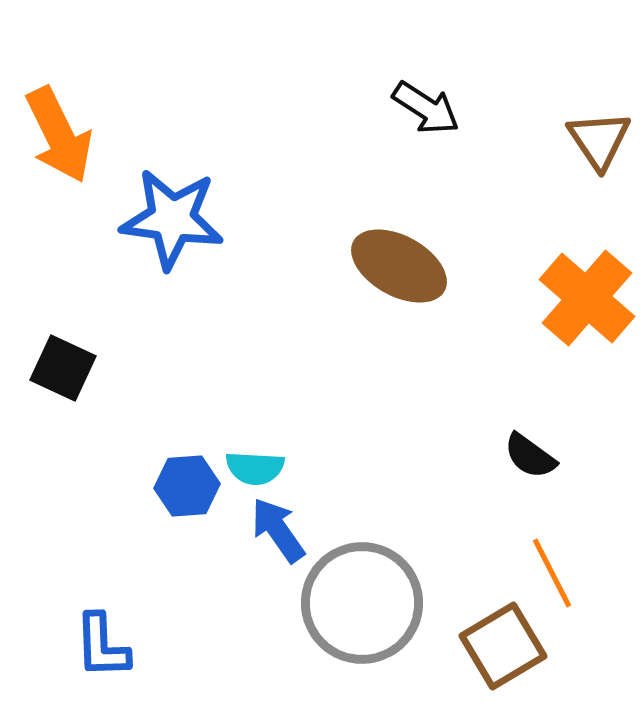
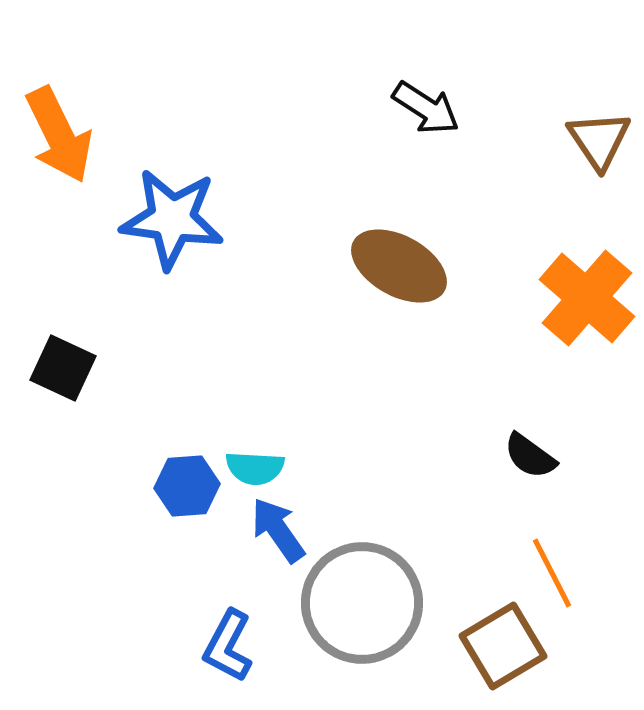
blue L-shape: moved 126 px right; rotated 30 degrees clockwise
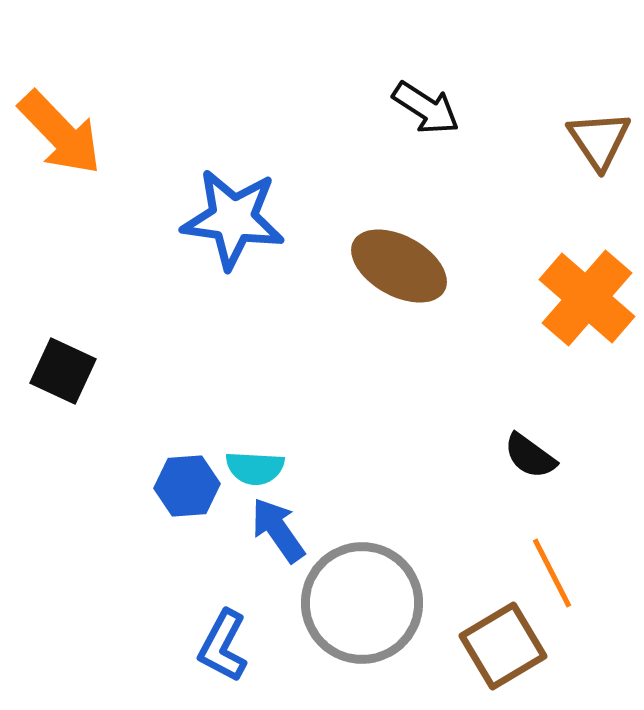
orange arrow: moved 1 px right, 2 px up; rotated 18 degrees counterclockwise
blue star: moved 61 px right
black square: moved 3 px down
blue L-shape: moved 5 px left
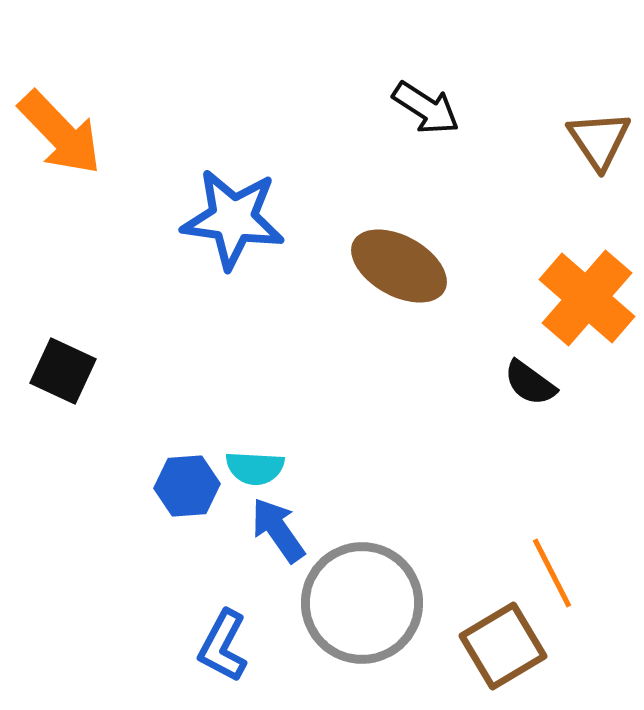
black semicircle: moved 73 px up
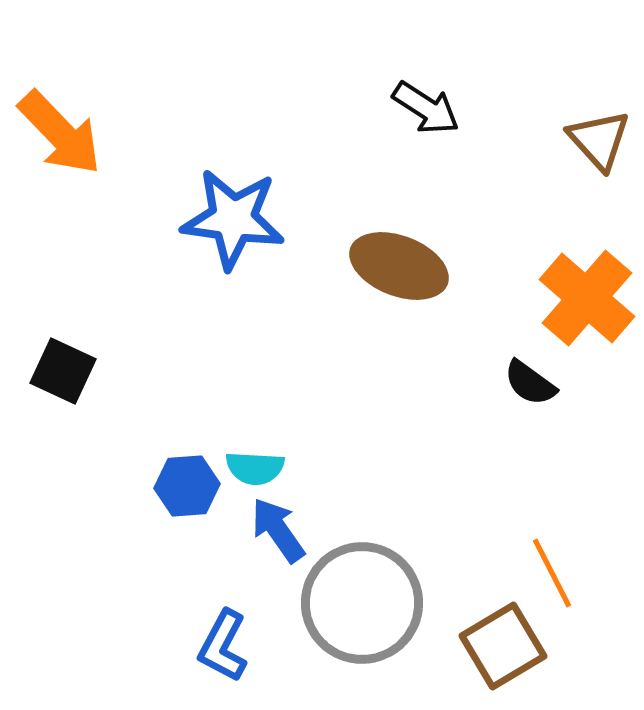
brown triangle: rotated 8 degrees counterclockwise
brown ellipse: rotated 8 degrees counterclockwise
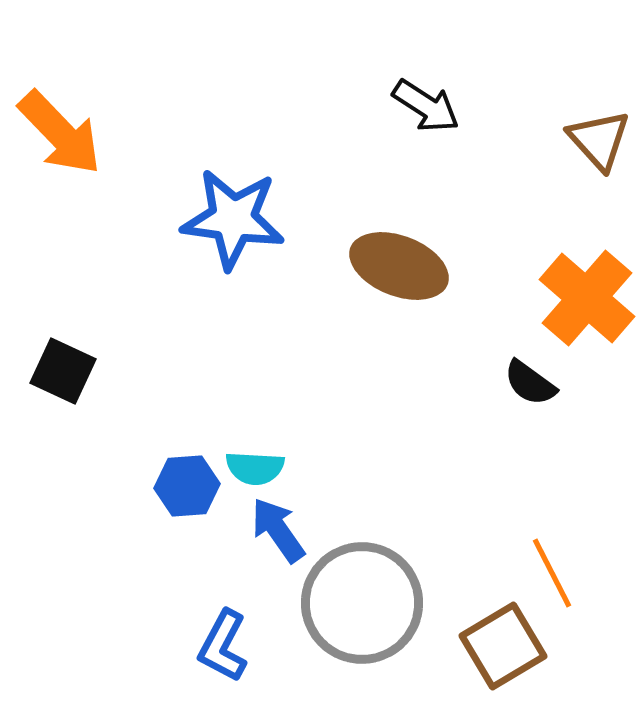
black arrow: moved 2 px up
